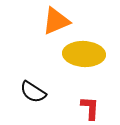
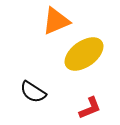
yellow ellipse: rotated 39 degrees counterclockwise
red L-shape: rotated 65 degrees clockwise
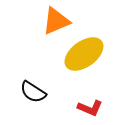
red L-shape: rotated 45 degrees clockwise
